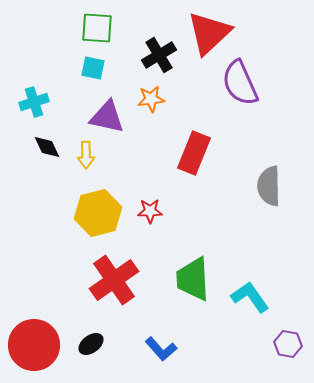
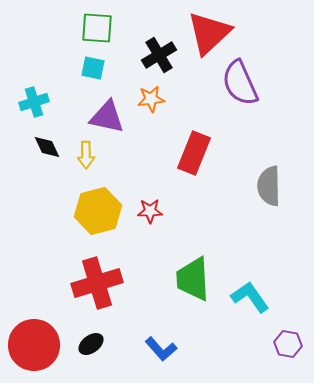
yellow hexagon: moved 2 px up
red cross: moved 17 px left, 3 px down; rotated 18 degrees clockwise
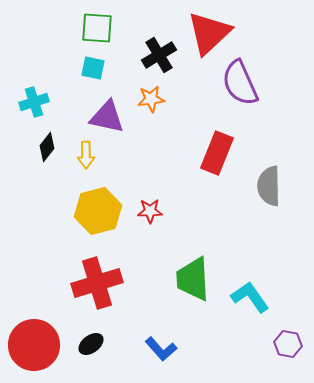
black diamond: rotated 64 degrees clockwise
red rectangle: moved 23 px right
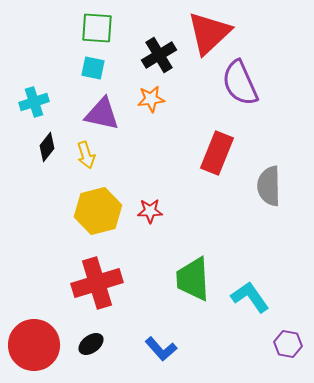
purple triangle: moved 5 px left, 3 px up
yellow arrow: rotated 16 degrees counterclockwise
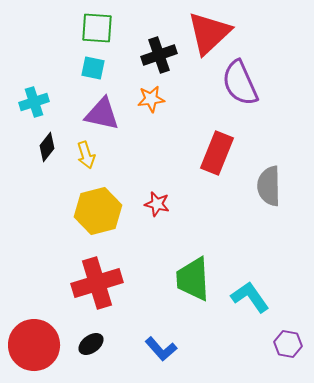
black cross: rotated 12 degrees clockwise
red star: moved 7 px right, 7 px up; rotated 15 degrees clockwise
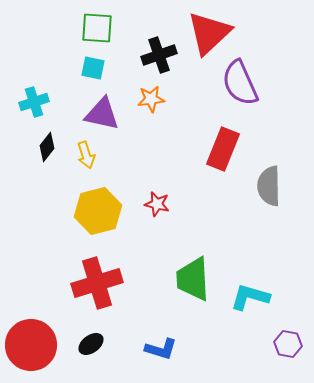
red rectangle: moved 6 px right, 4 px up
cyan L-shape: rotated 39 degrees counterclockwise
red circle: moved 3 px left
blue L-shape: rotated 32 degrees counterclockwise
